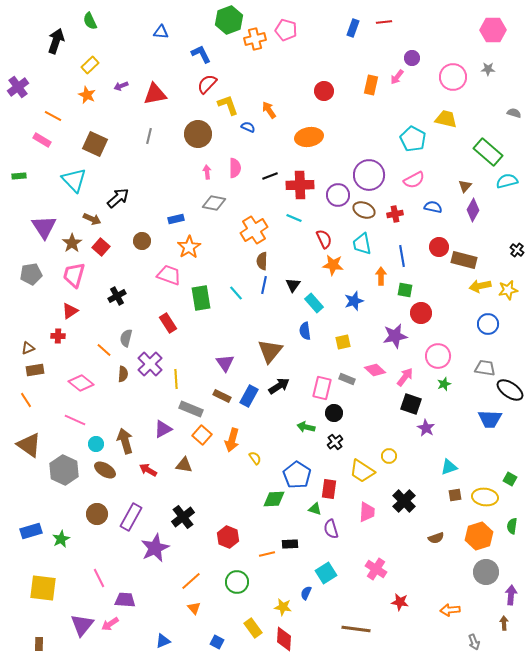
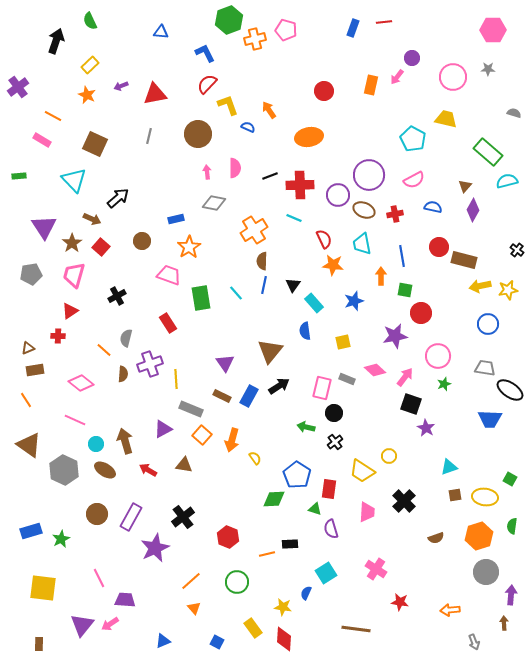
blue L-shape at (201, 54): moved 4 px right, 1 px up
purple cross at (150, 364): rotated 25 degrees clockwise
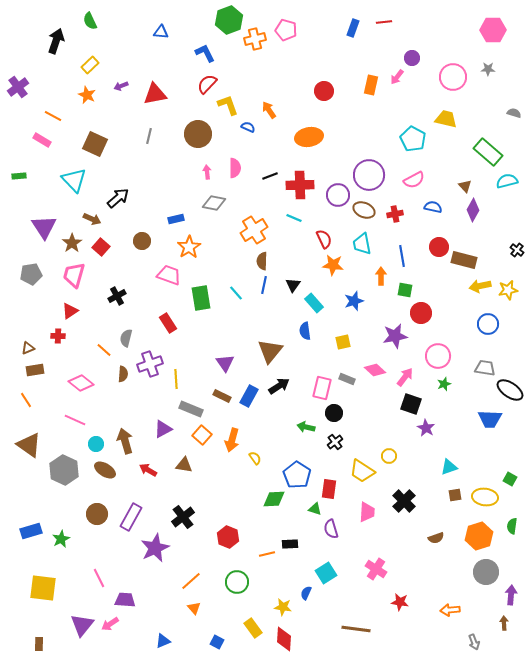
brown triangle at (465, 186): rotated 24 degrees counterclockwise
